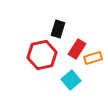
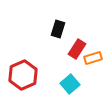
red hexagon: moved 19 px left, 20 px down; rotated 12 degrees counterclockwise
cyan square: moved 1 px left, 4 px down
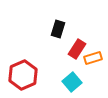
cyan square: moved 2 px right, 2 px up
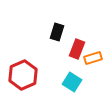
black rectangle: moved 1 px left, 3 px down
red rectangle: rotated 12 degrees counterclockwise
cyan square: rotated 18 degrees counterclockwise
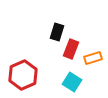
red rectangle: moved 6 px left
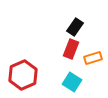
black rectangle: moved 18 px right, 5 px up; rotated 18 degrees clockwise
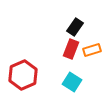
orange rectangle: moved 1 px left, 8 px up
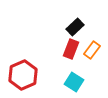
black rectangle: rotated 12 degrees clockwise
orange rectangle: rotated 36 degrees counterclockwise
cyan square: moved 2 px right
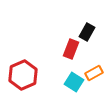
black rectangle: moved 12 px right, 5 px down; rotated 18 degrees counterclockwise
orange rectangle: moved 2 px right, 23 px down; rotated 24 degrees clockwise
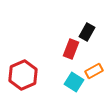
orange rectangle: moved 2 px up
